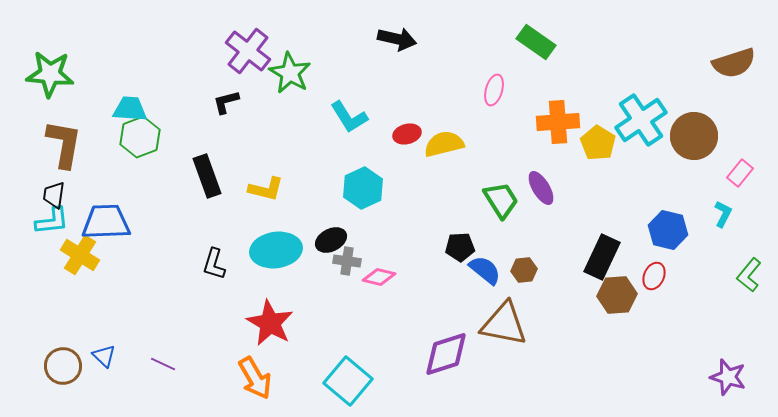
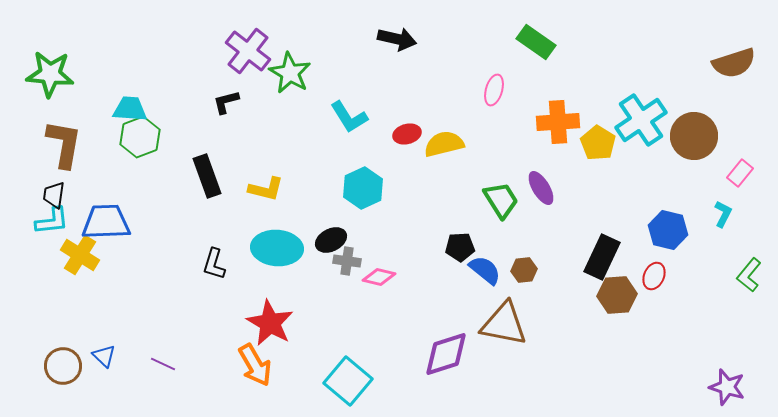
cyan ellipse at (276, 250): moved 1 px right, 2 px up; rotated 12 degrees clockwise
purple star at (728, 377): moved 1 px left, 10 px down
orange arrow at (255, 378): moved 13 px up
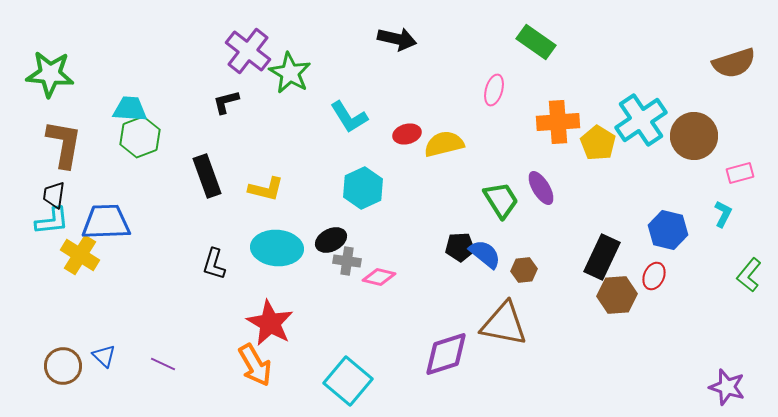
pink rectangle at (740, 173): rotated 36 degrees clockwise
blue semicircle at (485, 270): moved 16 px up
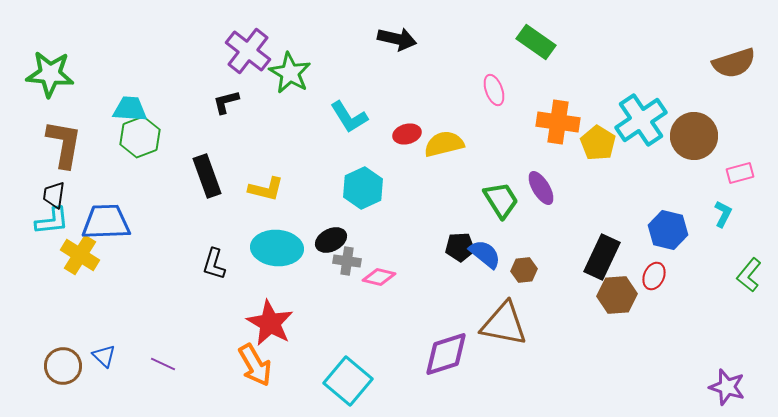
pink ellipse at (494, 90): rotated 36 degrees counterclockwise
orange cross at (558, 122): rotated 12 degrees clockwise
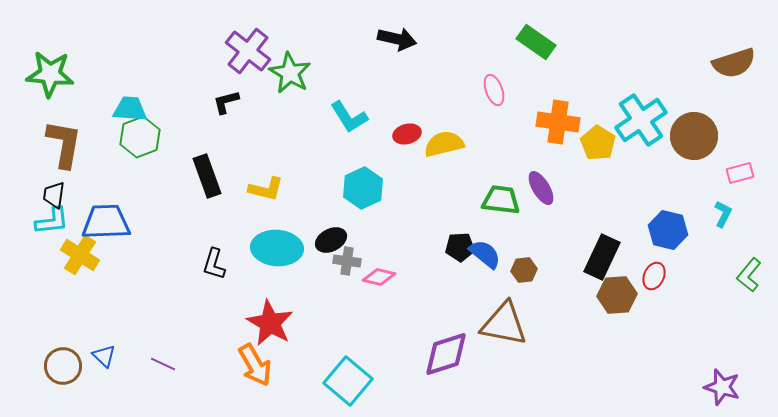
green trapezoid at (501, 200): rotated 51 degrees counterclockwise
purple star at (727, 387): moved 5 px left
